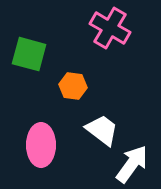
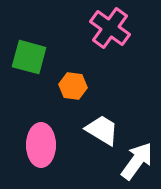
pink cross: rotated 6 degrees clockwise
green square: moved 3 px down
white trapezoid: rotated 6 degrees counterclockwise
white arrow: moved 5 px right, 3 px up
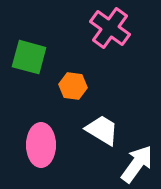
white arrow: moved 3 px down
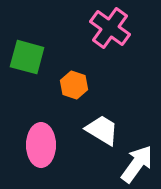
green square: moved 2 px left
orange hexagon: moved 1 px right, 1 px up; rotated 12 degrees clockwise
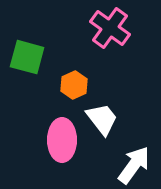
orange hexagon: rotated 16 degrees clockwise
white trapezoid: moved 11 px up; rotated 21 degrees clockwise
pink ellipse: moved 21 px right, 5 px up
white arrow: moved 3 px left, 1 px down
